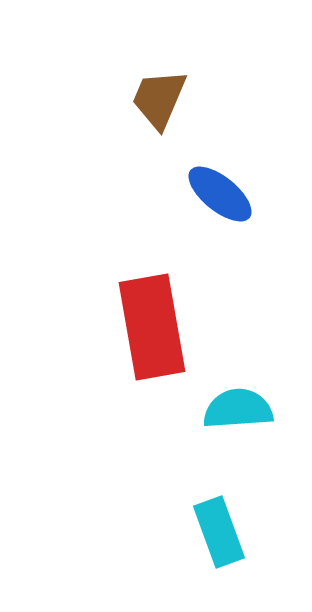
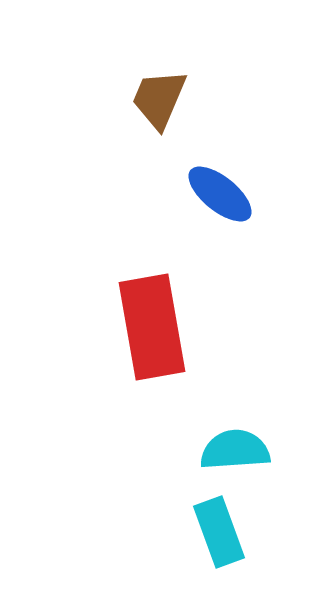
cyan semicircle: moved 3 px left, 41 px down
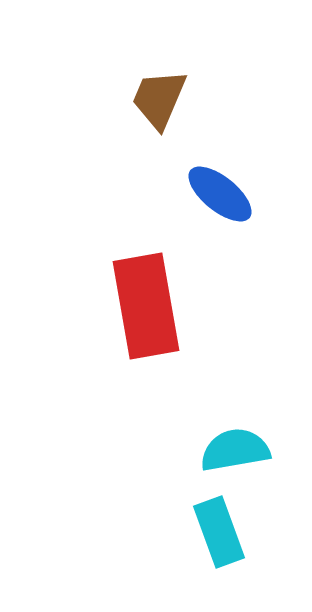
red rectangle: moved 6 px left, 21 px up
cyan semicircle: rotated 6 degrees counterclockwise
